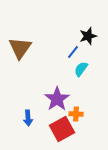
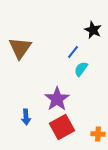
black star: moved 5 px right, 6 px up; rotated 30 degrees counterclockwise
orange cross: moved 22 px right, 20 px down
blue arrow: moved 2 px left, 1 px up
red square: moved 2 px up
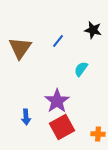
black star: rotated 12 degrees counterclockwise
blue line: moved 15 px left, 11 px up
purple star: moved 2 px down
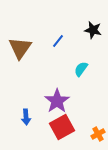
orange cross: rotated 32 degrees counterclockwise
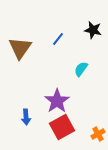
blue line: moved 2 px up
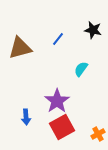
brown triangle: rotated 40 degrees clockwise
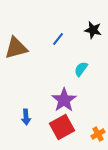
brown triangle: moved 4 px left
purple star: moved 7 px right, 1 px up
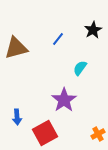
black star: rotated 30 degrees clockwise
cyan semicircle: moved 1 px left, 1 px up
blue arrow: moved 9 px left
red square: moved 17 px left, 6 px down
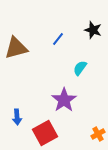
black star: rotated 24 degrees counterclockwise
